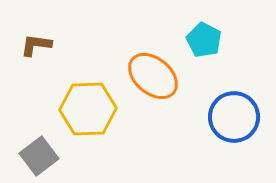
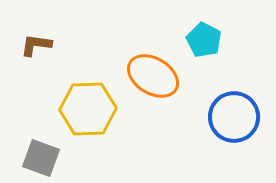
orange ellipse: rotated 9 degrees counterclockwise
gray square: moved 2 px right, 2 px down; rotated 33 degrees counterclockwise
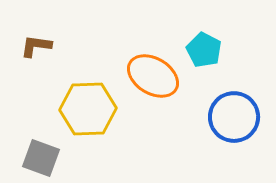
cyan pentagon: moved 10 px down
brown L-shape: moved 1 px down
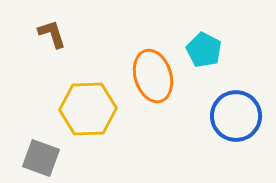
brown L-shape: moved 16 px right, 12 px up; rotated 64 degrees clockwise
orange ellipse: rotated 42 degrees clockwise
blue circle: moved 2 px right, 1 px up
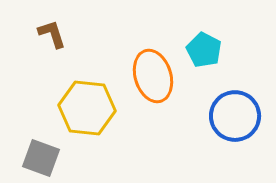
yellow hexagon: moved 1 px left, 1 px up; rotated 8 degrees clockwise
blue circle: moved 1 px left
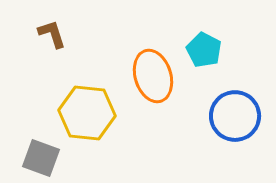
yellow hexagon: moved 5 px down
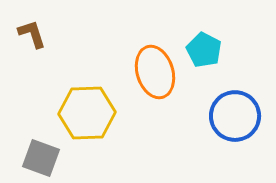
brown L-shape: moved 20 px left
orange ellipse: moved 2 px right, 4 px up
yellow hexagon: rotated 8 degrees counterclockwise
